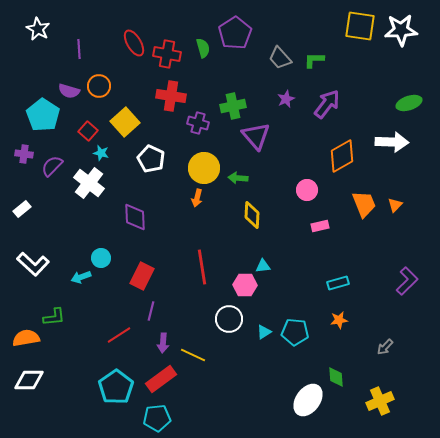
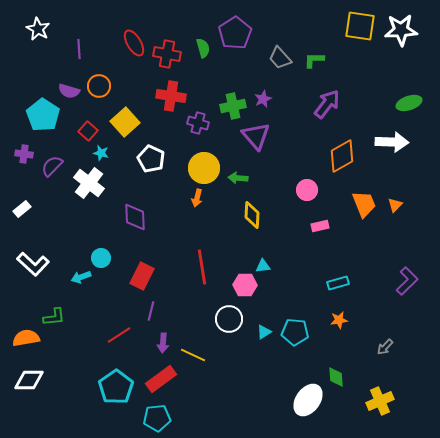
purple star at (286, 99): moved 23 px left
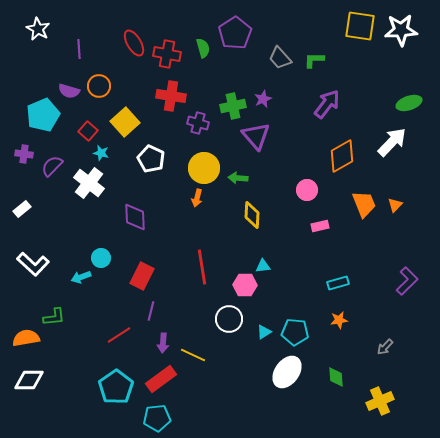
cyan pentagon at (43, 115): rotated 16 degrees clockwise
white arrow at (392, 142): rotated 48 degrees counterclockwise
white ellipse at (308, 400): moved 21 px left, 28 px up
